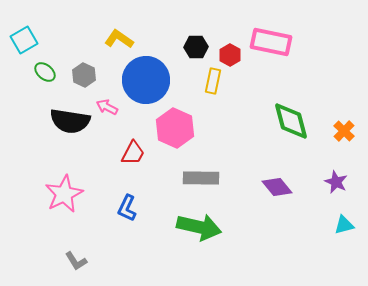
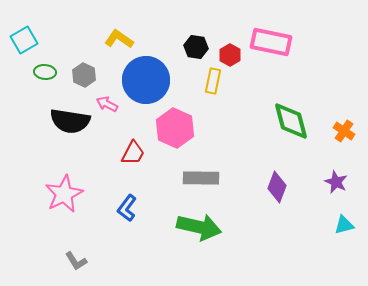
black hexagon: rotated 10 degrees clockwise
green ellipse: rotated 35 degrees counterclockwise
pink arrow: moved 3 px up
orange cross: rotated 10 degrees counterclockwise
purple diamond: rotated 60 degrees clockwise
blue L-shape: rotated 12 degrees clockwise
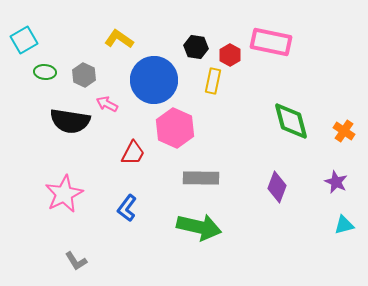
blue circle: moved 8 px right
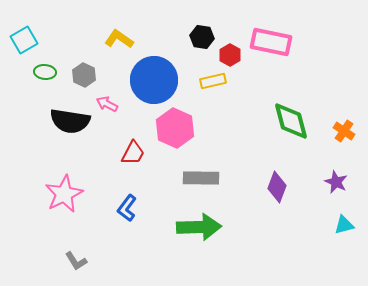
black hexagon: moved 6 px right, 10 px up
yellow rectangle: rotated 65 degrees clockwise
green arrow: rotated 15 degrees counterclockwise
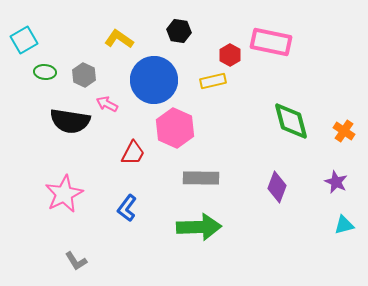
black hexagon: moved 23 px left, 6 px up
